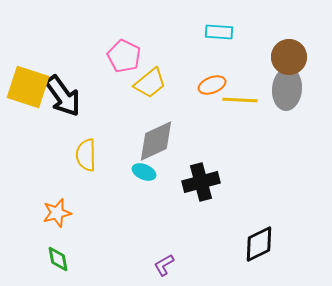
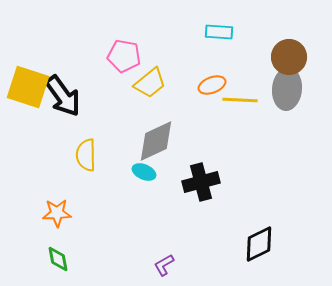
pink pentagon: rotated 16 degrees counterclockwise
orange star: rotated 12 degrees clockwise
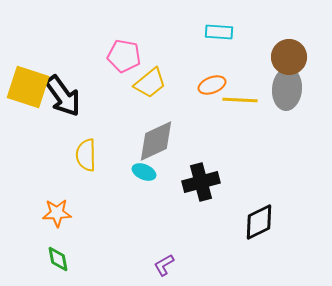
black diamond: moved 22 px up
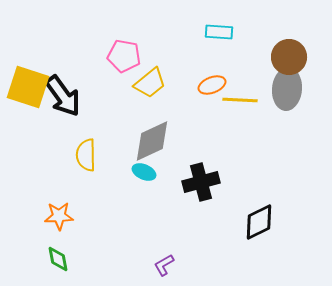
gray diamond: moved 4 px left
orange star: moved 2 px right, 3 px down
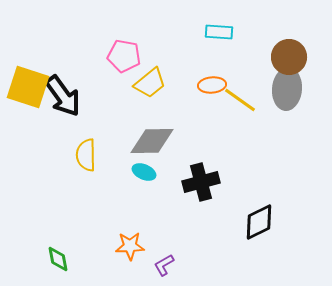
orange ellipse: rotated 16 degrees clockwise
yellow line: rotated 32 degrees clockwise
gray diamond: rotated 24 degrees clockwise
orange star: moved 71 px right, 30 px down
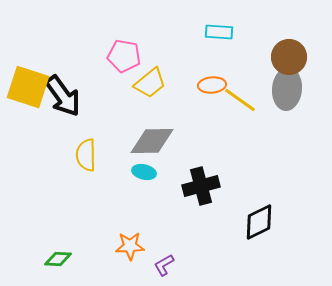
cyan ellipse: rotated 10 degrees counterclockwise
black cross: moved 4 px down
green diamond: rotated 76 degrees counterclockwise
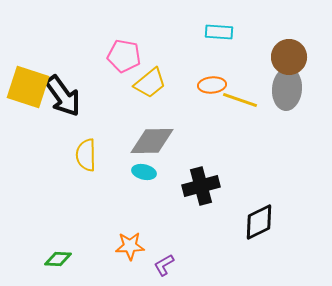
yellow line: rotated 16 degrees counterclockwise
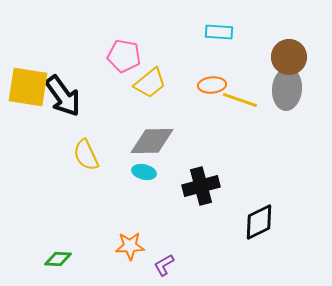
yellow square: rotated 9 degrees counterclockwise
yellow semicircle: rotated 24 degrees counterclockwise
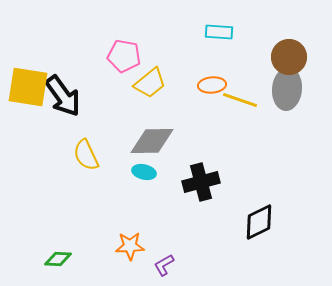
black cross: moved 4 px up
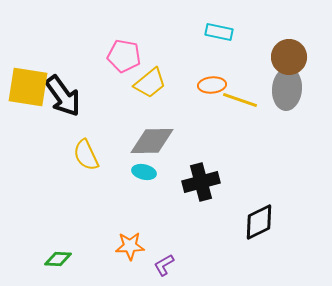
cyan rectangle: rotated 8 degrees clockwise
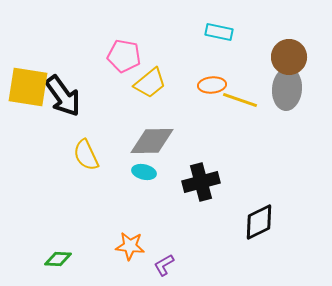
orange star: rotated 8 degrees clockwise
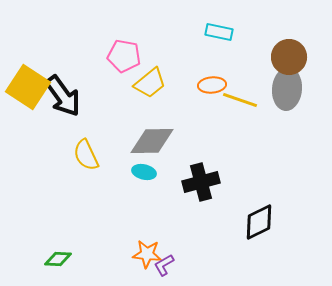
yellow square: rotated 24 degrees clockwise
orange star: moved 17 px right, 8 px down
